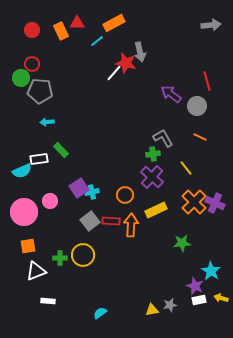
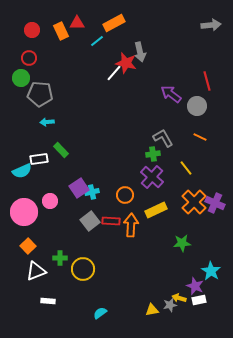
red circle at (32, 64): moved 3 px left, 6 px up
gray pentagon at (40, 91): moved 3 px down
orange square at (28, 246): rotated 35 degrees counterclockwise
yellow circle at (83, 255): moved 14 px down
yellow arrow at (221, 298): moved 42 px left
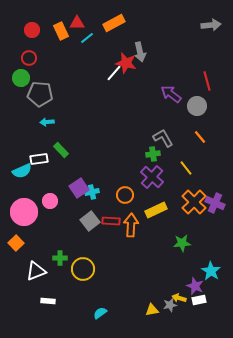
cyan line at (97, 41): moved 10 px left, 3 px up
orange line at (200, 137): rotated 24 degrees clockwise
orange square at (28, 246): moved 12 px left, 3 px up
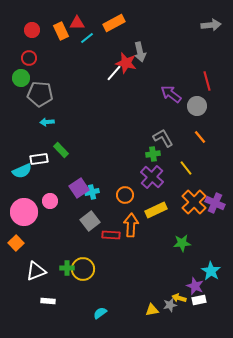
red rectangle at (111, 221): moved 14 px down
green cross at (60, 258): moved 7 px right, 10 px down
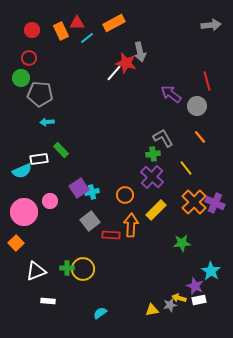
yellow rectangle at (156, 210): rotated 20 degrees counterclockwise
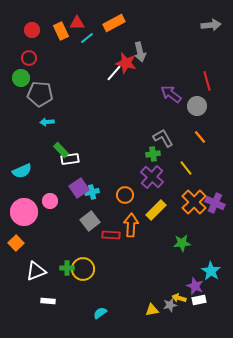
white rectangle at (39, 159): moved 31 px right
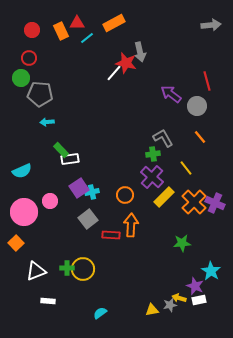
yellow rectangle at (156, 210): moved 8 px right, 13 px up
gray square at (90, 221): moved 2 px left, 2 px up
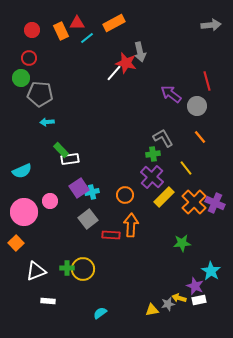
gray star at (170, 305): moved 2 px left, 1 px up
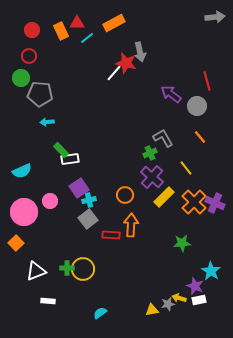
gray arrow at (211, 25): moved 4 px right, 8 px up
red circle at (29, 58): moved 2 px up
green cross at (153, 154): moved 3 px left, 1 px up; rotated 16 degrees counterclockwise
cyan cross at (92, 192): moved 3 px left, 8 px down
